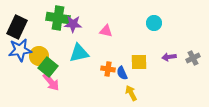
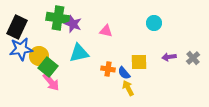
purple star: rotated 18 degrees clockwise
blue star: moved 1 px right, 1 px up
gray cross: rotated 16 degrees counterclockwise
blue semicircle: moved 2 px right; rotated 16 degrees counterclockwise
yellow arrow: moved 3 px left, 5 px up
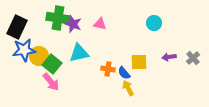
pink triangle: moved 6 px left, 7 px up
blue star: moved 3 px right, 1 px down
green square: moved 4 px right, 3 px up
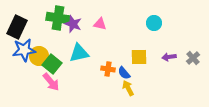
yellow square: moved 5 px up
